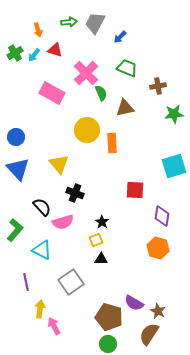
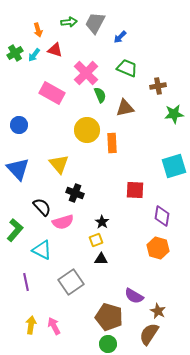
green semicircle: moved 1 px left, 2 px down
blue circle: moved 3 px right, 12 px up
purple semicircle: moved 7 px up
yellow arrow: moved 9 px left, 16 px down
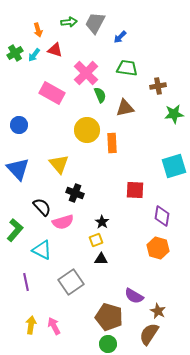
green trapezoid: rotated 15 degrees counterclockwise
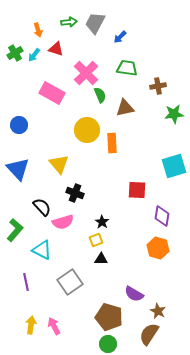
red triangle: moved 1 px right, 1 px up
red square: moved 2 px right
gray square: moved 1 px left
purple semicircle: moved 2 px up
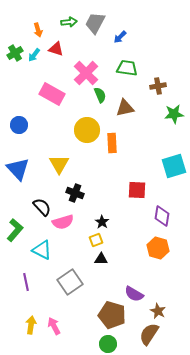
pink rectangle: moved 1 px down
yellow triangle: rotated 10 degrees clockwise
brown pentagon: moved 3 px right, 2 px up
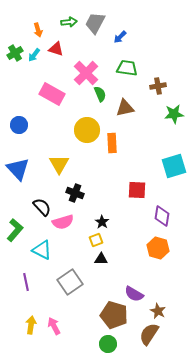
green semicircle: moved 1 px up
brown pentagon: moved 2 px right
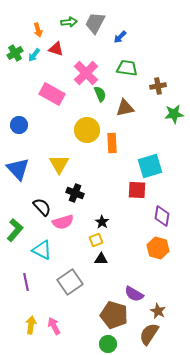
cyan square: moved 24 px left
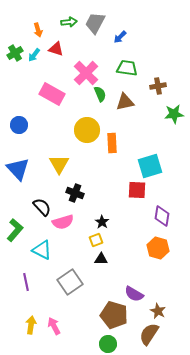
brown triangle: moved 6 px up
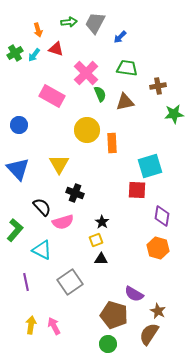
pink rectangle: moved 2 px down
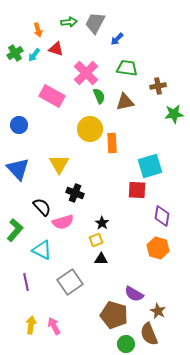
blue arrow: moved 3 px left, 2 px down
green semicircle: moved 1 px left, 2 px down
yellow circle: moved 3 px right, 1 px up
black star: moved 1 px down
brown semicircle: rotated 55 degrees counterclockwise
green circle: moved 18 px right
